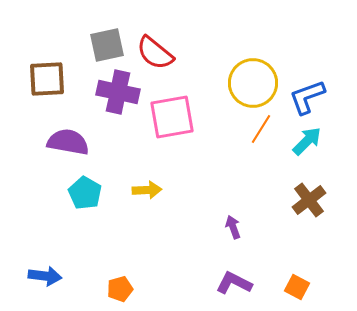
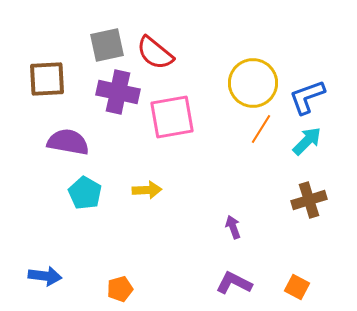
brown cross: rotated 20 degrees clockwise
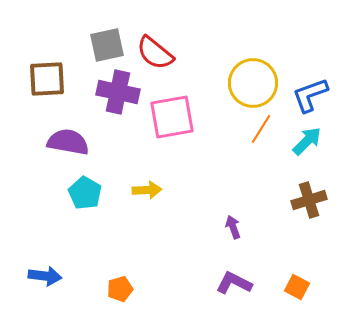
blue L-shape: moved 3 px right, 2 px up
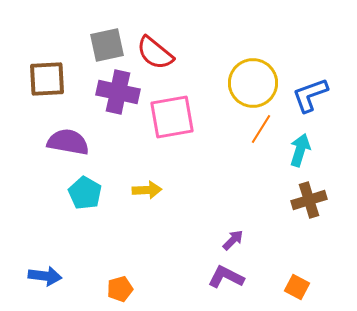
cyan arrow: moved 7 px left, 9 px down; rotated 28 degrees counterclockwise
purple arrow: moved 13 px down; rotated 65 degrees clockwise
purple L-shape: moved 8 px left, 6 px up
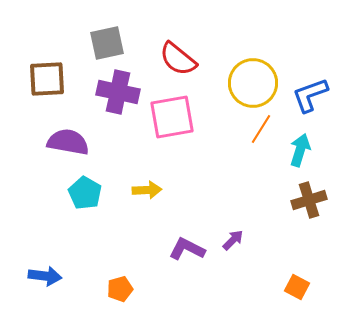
gray square: moved 2 px up
red semicircle: moved 23 px right, 6 px down
purple L-shape: moved 39 px left, 28 px up
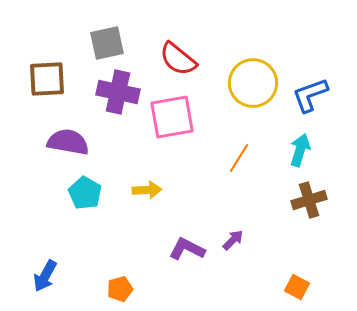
orange line: moved 22 px left, 29 px down
blue arrow: rotated 112 degrees clockwise
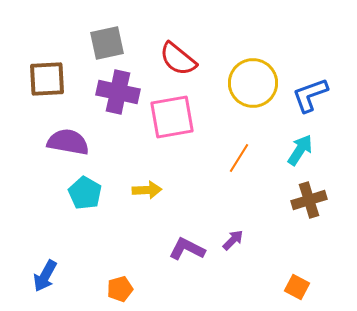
cyan arrow: rotated 16 degrees clockwise
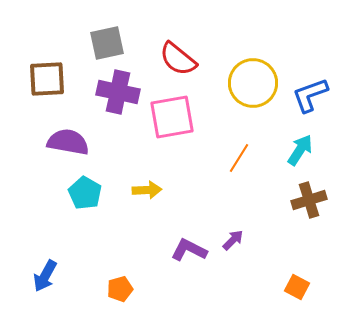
purple L-shape: moved 2 px right, 1 px down
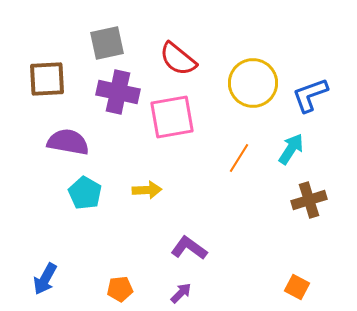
cyan arrow: moved 9 px left, 1 px up
purple arrow: moved 52 px left, 53 px down
purple L-shape: moved 2 px up; rotated 9 degrees clockwise
blue arrow: moved 3 px down
orange pentagon: rotated 10 degrees clockwise
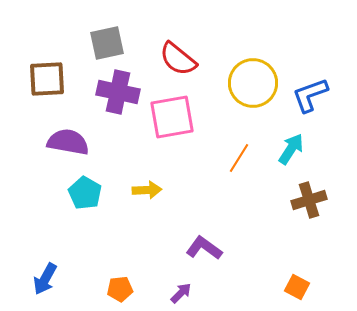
purple L-shape: moved 15 px right
